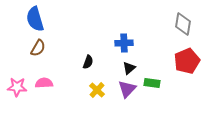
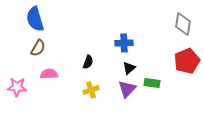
pink semicircle: moved 5 px right, 9 px up
yellow cross: moved 6 px left; rotated 28 degrees clockwise
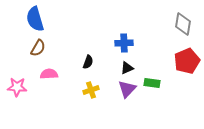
black triangle: moved 2 px left; rotated 16 degrees clockwise
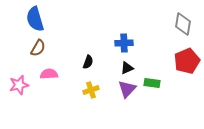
pink star: moved 2 px right, 2 px up; rotated 18 degrees counterclockwise
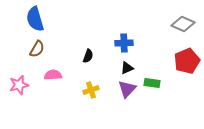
gray diamond: rotated 75 degrees counterclockwise
brown semicircle: moved 1 px left, 1 px down
black semicircle: moved 6 px up
pink semicircle: moved 4 px right, 1 px down
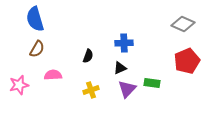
black triangle: moved 7 px left
